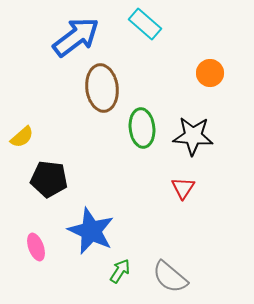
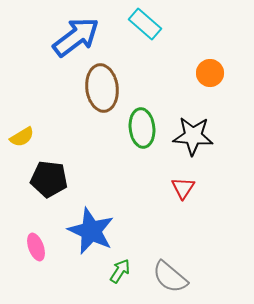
yellow semicircle: rotated 10 degrees clockwise
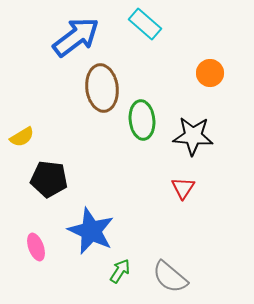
green ellipse: moved 8 px up
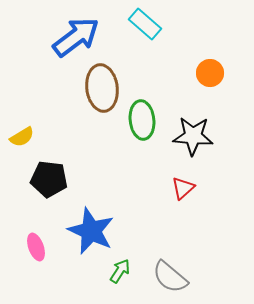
red triangle: rotated 15 degrees clockwise
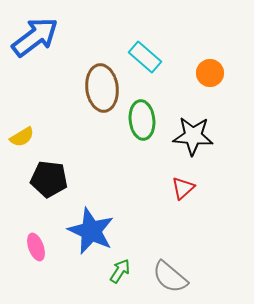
cyan rectangle: moved 33 px down
blue arrow: moved 41 px left
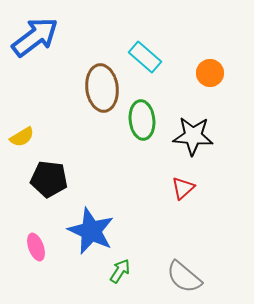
gray semicircle: moved 14 px right
